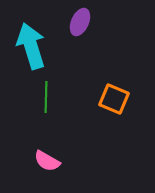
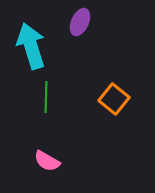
orange square: rotated 16 degrees clockwise
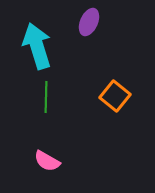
purple ellipse: moved 9 px right
cyan arrow: moved 6 px right
orange square: moved 1 px right, 3 px up
